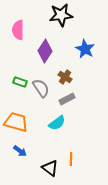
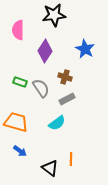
black star: moved 7 px left
brown cross: rotated 16 degrees counterclockwise
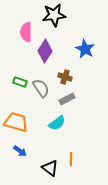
pink semicircle: moved 8 px right, 2 px down
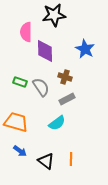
purple diamond: rotated 35 degrees counterclockwise
gray semicircle: moved 1 px up
black triangle: moved 4 px left, 7 px up
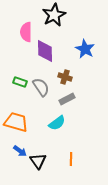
black star: rotated 20 degrees counterclockwise
black triangle: moved 8 px left; rotated 18 degrees clockwise
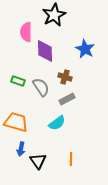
green rectangle: moved 2 px left, 1 px up
blue arrow: moved 1 px right, 2 px up; rotated 64 degrees clockwise
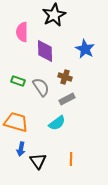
pink semicircle: moved 4 px left
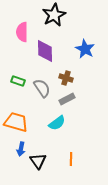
brown cross: moved 1 px right, 1 px down
gray semicircle: moved 1 px right, 1 px down
